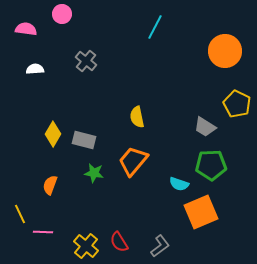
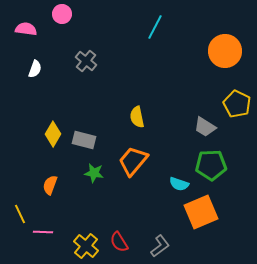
white semicircle: rotated 114 degrees clockwise
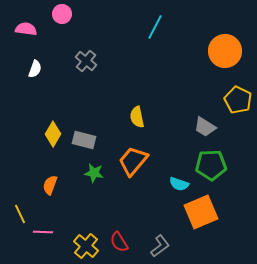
yellow pentagon: moved 1 px right, 4 px up
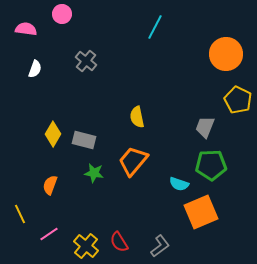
orange circle: moved 1 px right, 3 px down
gray trapezoid: rotated 80 degrees clockwise
pink line: moved 6 px right, 2 px down; rotated 36 degrees counterclockwise
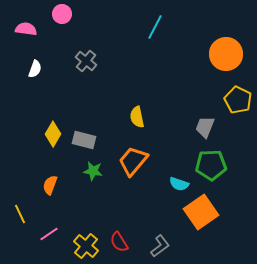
green star: moved 1 px left, 2 px up
orange square: rotated 12 degrees counterclockwise
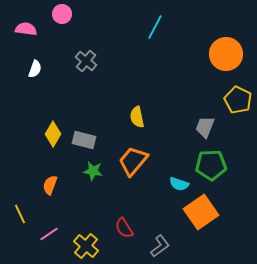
red semicircle: moved 5 px right, 14 px up
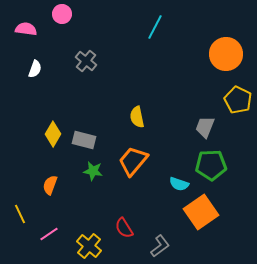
yellow cross: moved 3 px right
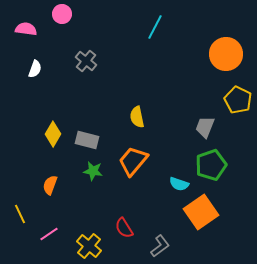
gray rectangle: moved 3 px right
green pentagon: rotated 16 degrees counterclockwise
